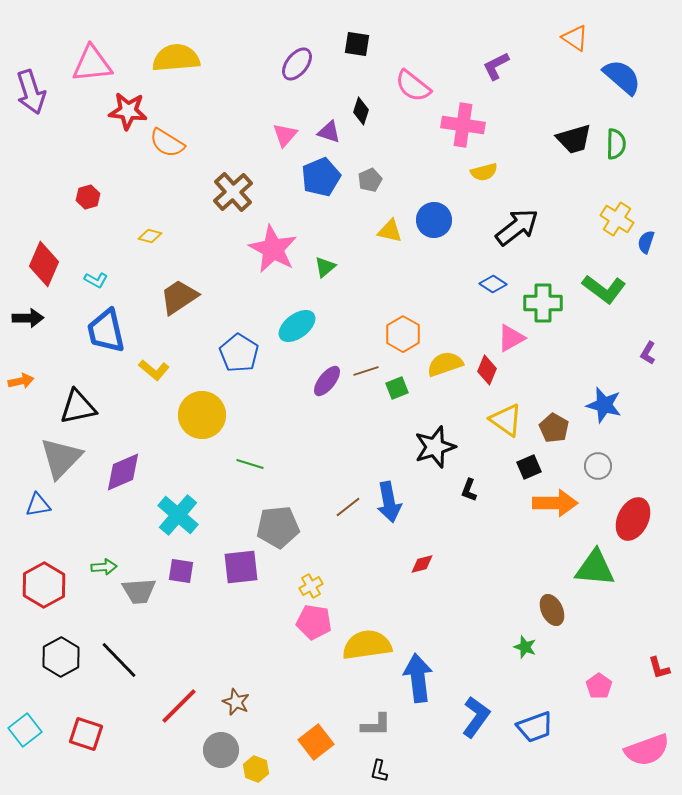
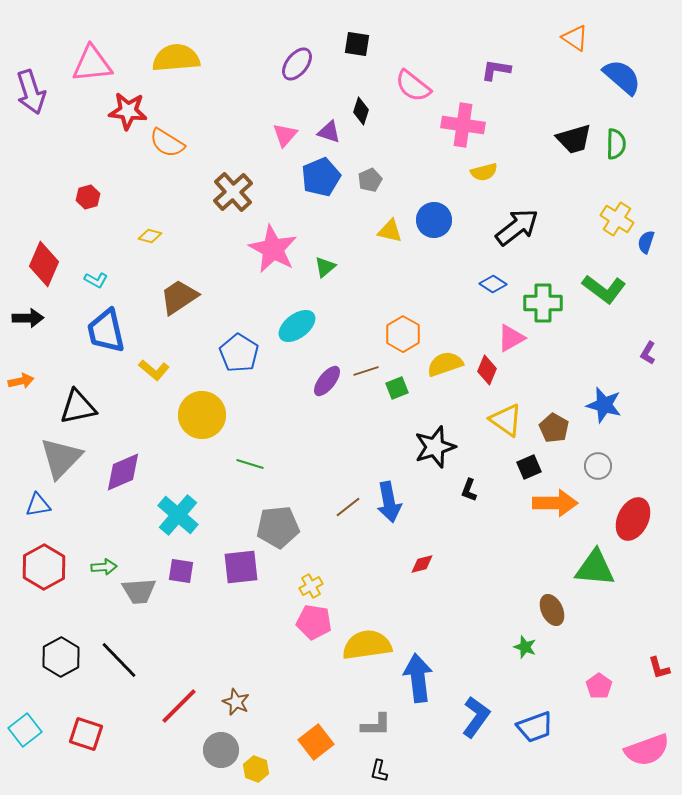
purple L-shape at (496, 66): moved 4 px down; rotated 36 degrees clockwise
red hexagon at (44, 585): moved 18 px up
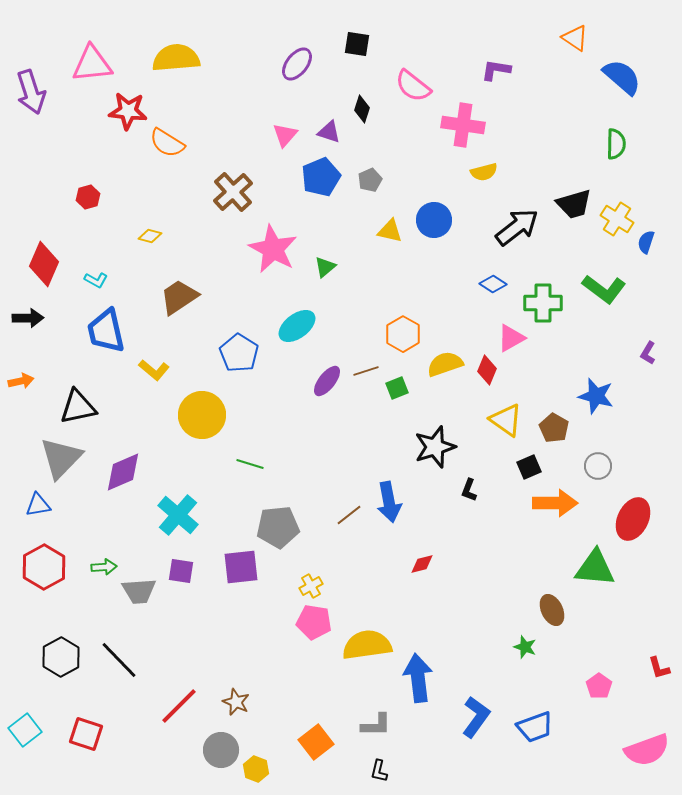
black diamond at (361, 111): moved 1 px right, 2 px up
black trapezoid at (574, 139): moved 65 px down
blue star at (604, 405): moved 8 px left, 9 px up
brown line at (348, 507): moved 1 px right, 8 px down
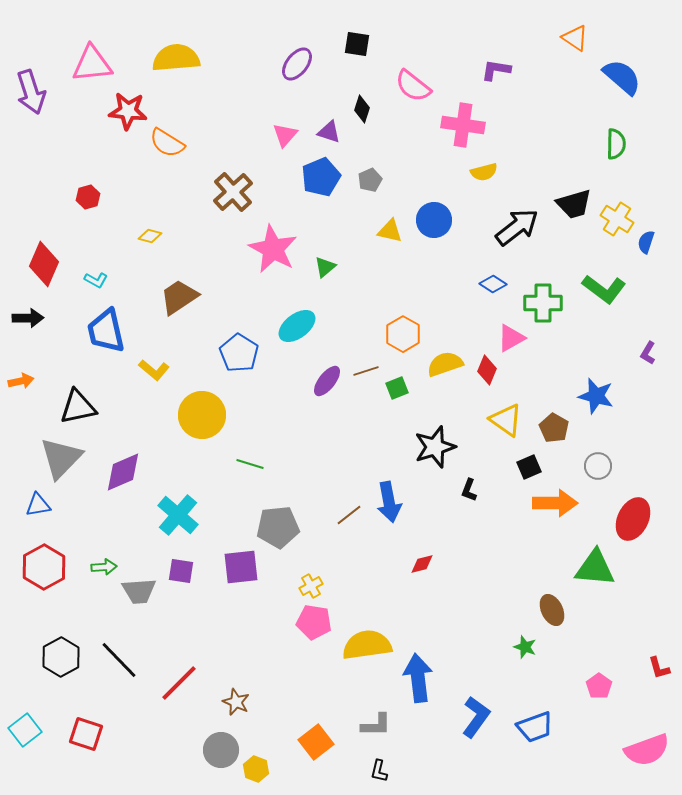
red line at (179, 706): moved 23 px up
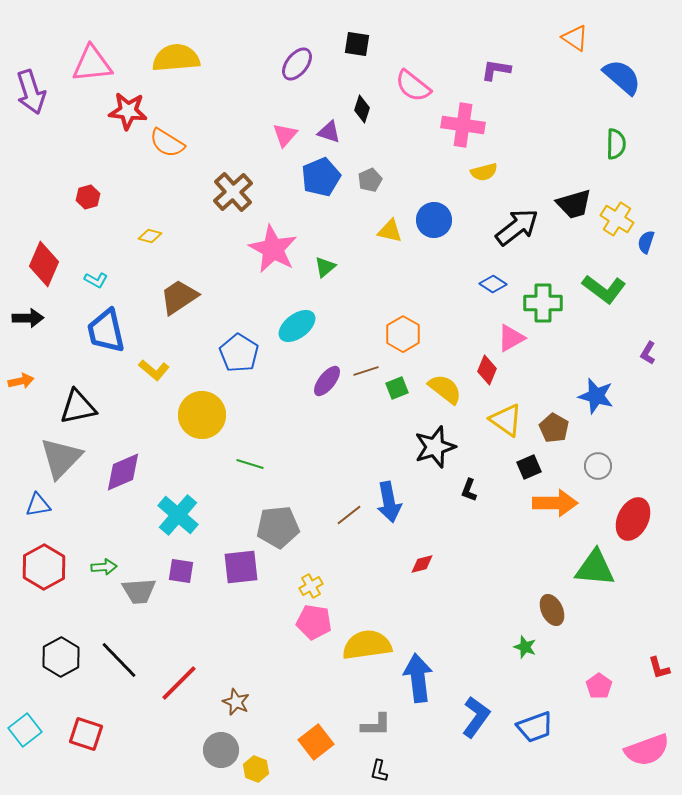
yellow semicircle at (445, 364): moved 25 px down; rotated 57 degrees clockwise
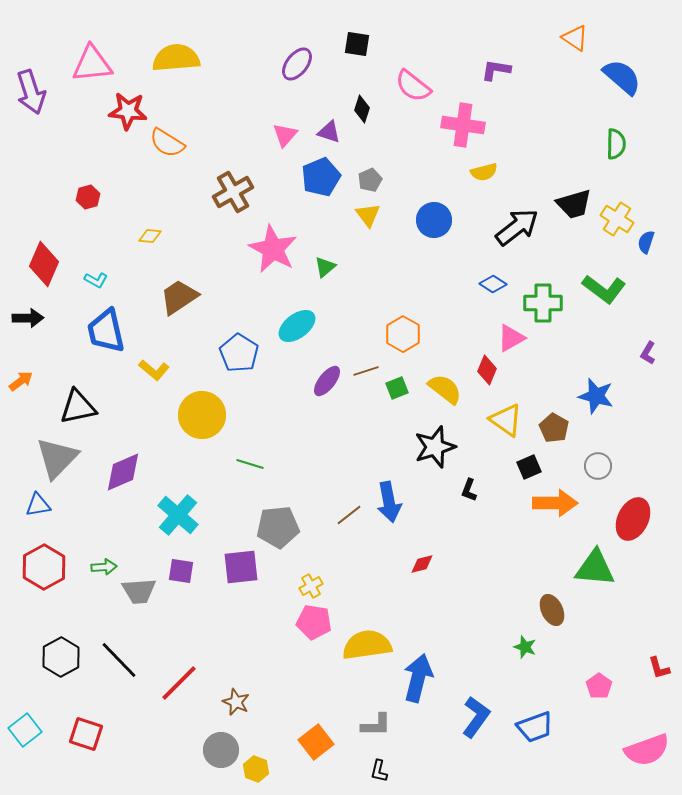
brown cross at (233, 192): rotated 12 degrees clockwise
yellow triangle at (390, 231): moved 22 px left, 16 px up; rotated 40 degrees clockwise
yellow diamond at (150, 236): rotated 10 degrees counterclockwise
orange arrow at (21, 381): rotated 25 degrees counterclockwise
gray triangle at (61, 458): moved 4 px left
blue arrow at (418, 678): rotated 21 degrees clockwise
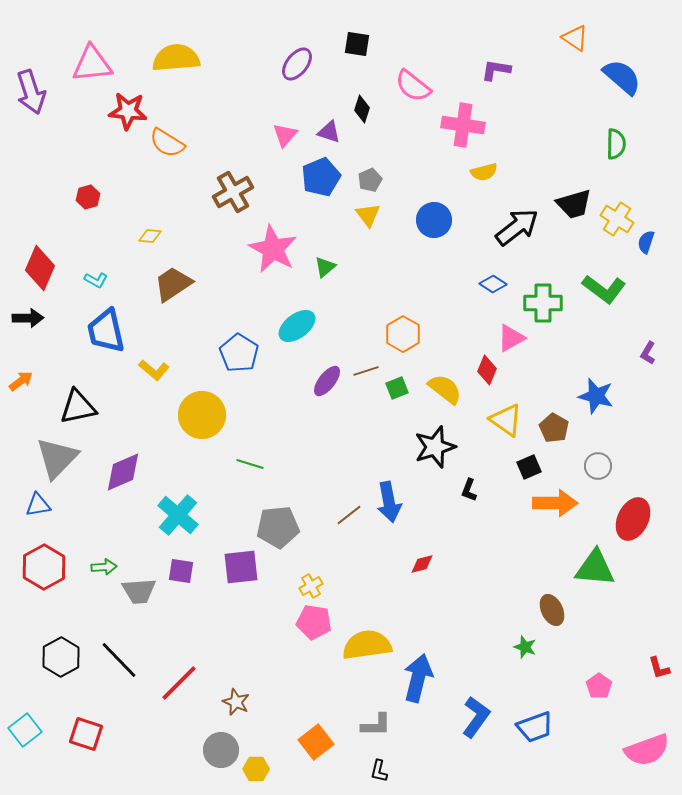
red diamond at (44, 264): moved 4 px left, 4 px down
brown trapezoid at (179, 297): moved 6 px left, 13 px up
yellow hexagon at (256, 769): rotated 20 degrees counterclockwise
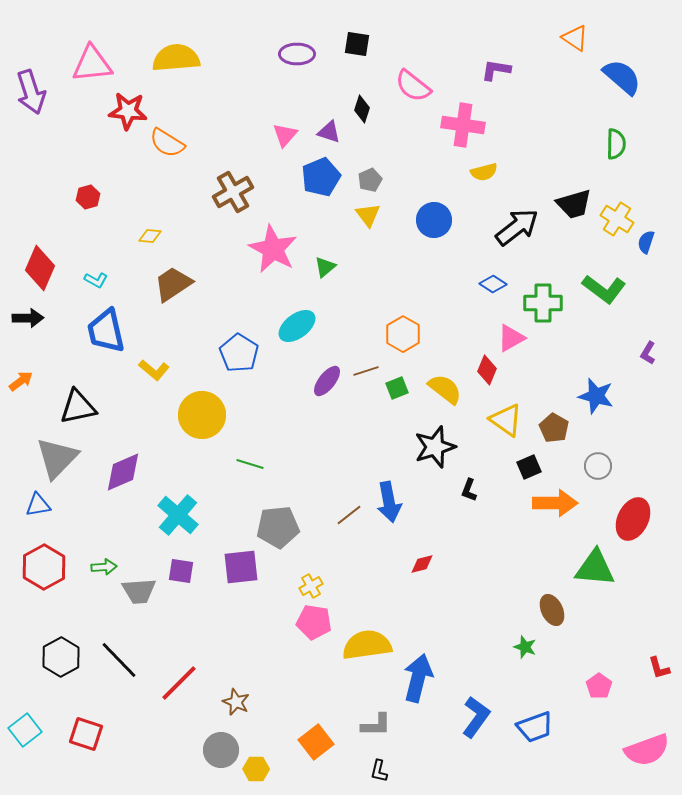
purple ellipse at (297, 64): moved 10 px up; rotated 52 degrees clockwise
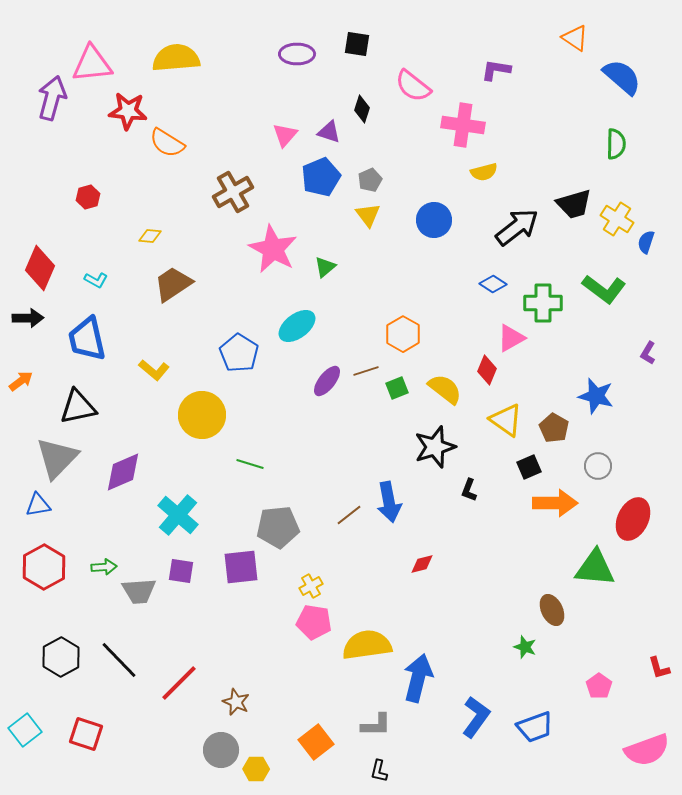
purple arrow at (31, 92): moved 21 px right, 6 px down; rotated 147 degrees counterclockwise
blue trapezoid at (106, 331): moved 19 px left, 8 px down
